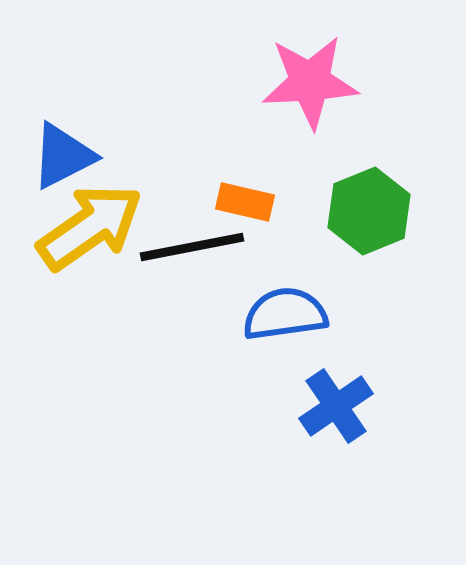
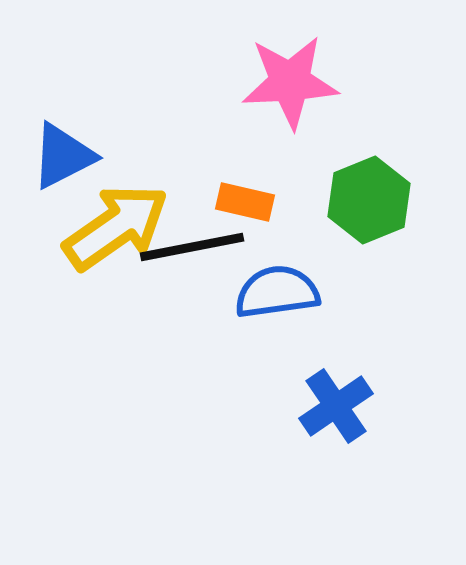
pink star: moved 20 px left
green hexagon: moved 11 px up
yellow arrow: moved 26 px right
blue semicircle: moved 8 px left, 22 px up
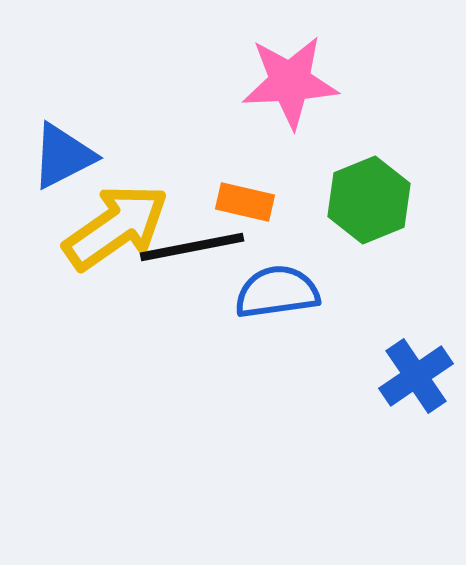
blue cross: moved 80 px right, 30 px up
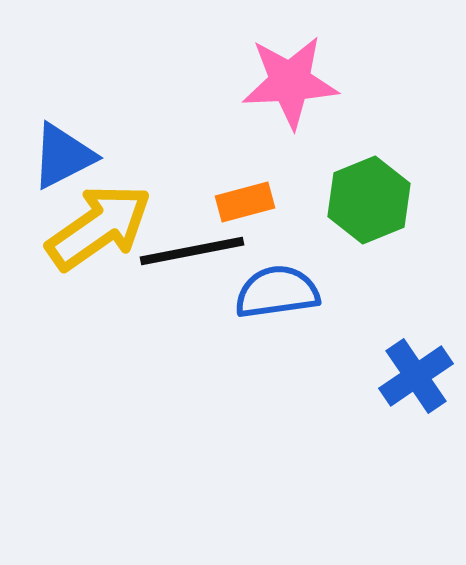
orange rectangle: rotated 28 degrees counterclockwise
yellow arrow: moved 17 px left
black line: moved 4 px down
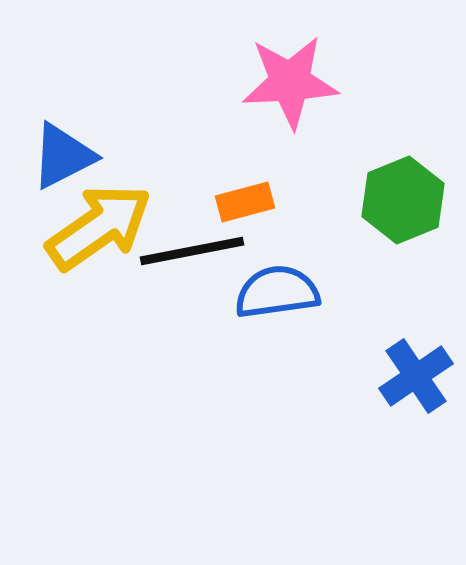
green hexagon: moved 34 px right
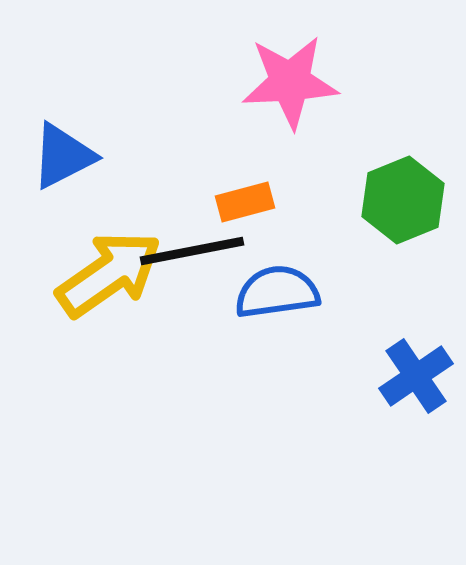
yellow arrow: moved 10 px right, 47 px down
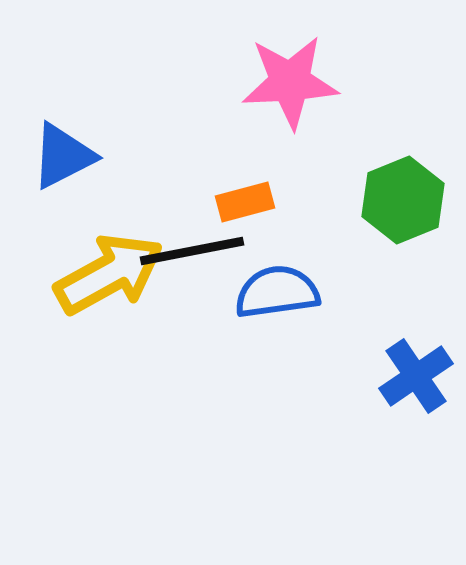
yellow arrow: rotated 6 degrees clockwise
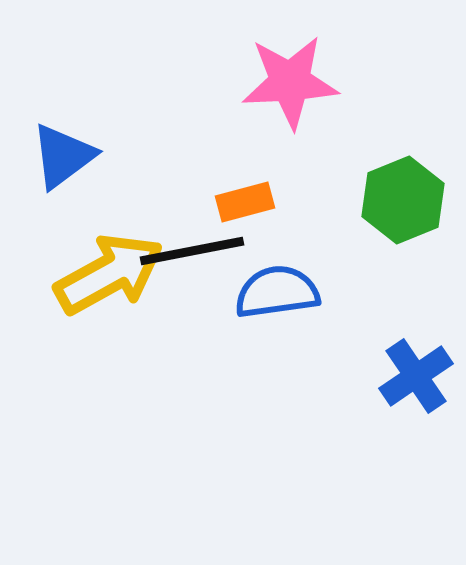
blue triangle: rotated 10 degrees counterclockwise
